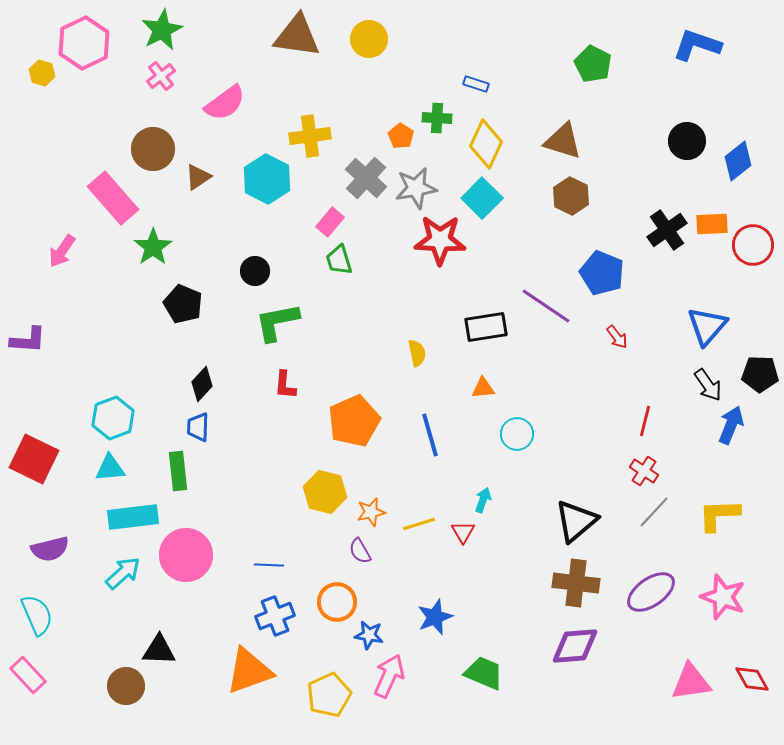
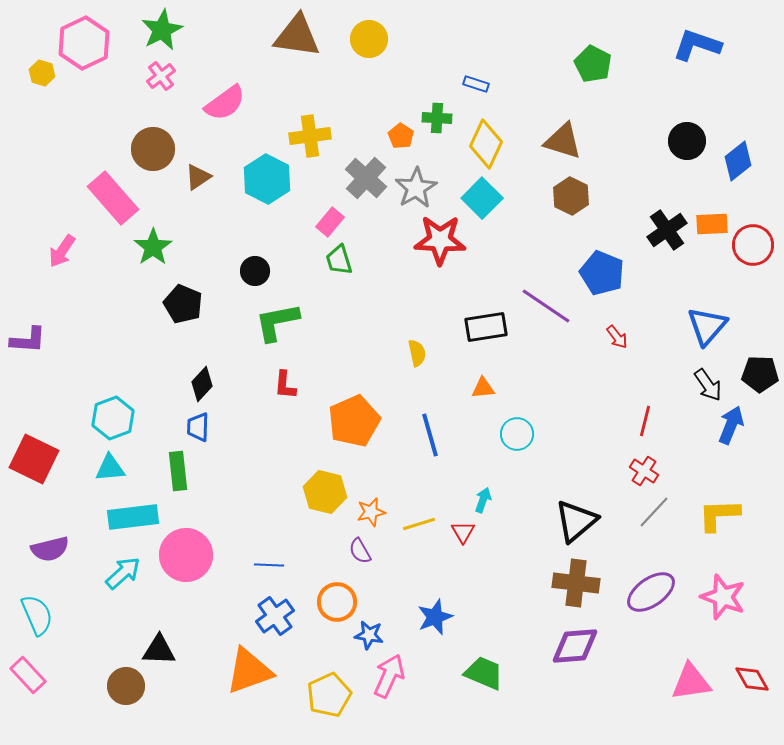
gray star at (416, 188): rotated 21 degrees counterclockwise
blue cross at (275, 616): rotated 15 degrees counterclockwise
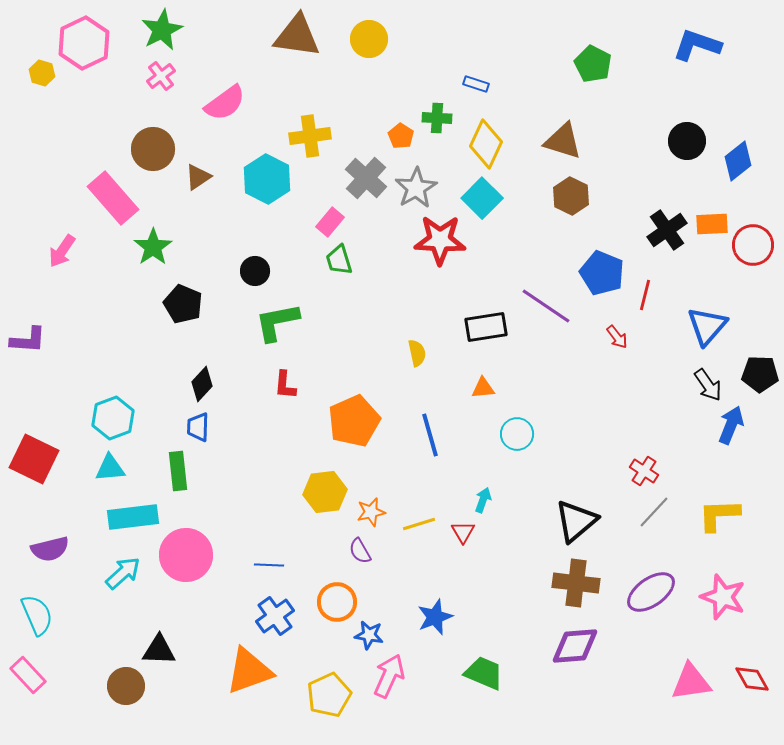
red line at (645, 421): moved 126 px up
yellow hexagon at (325, 492): rotated 21 degrees counterclockwise
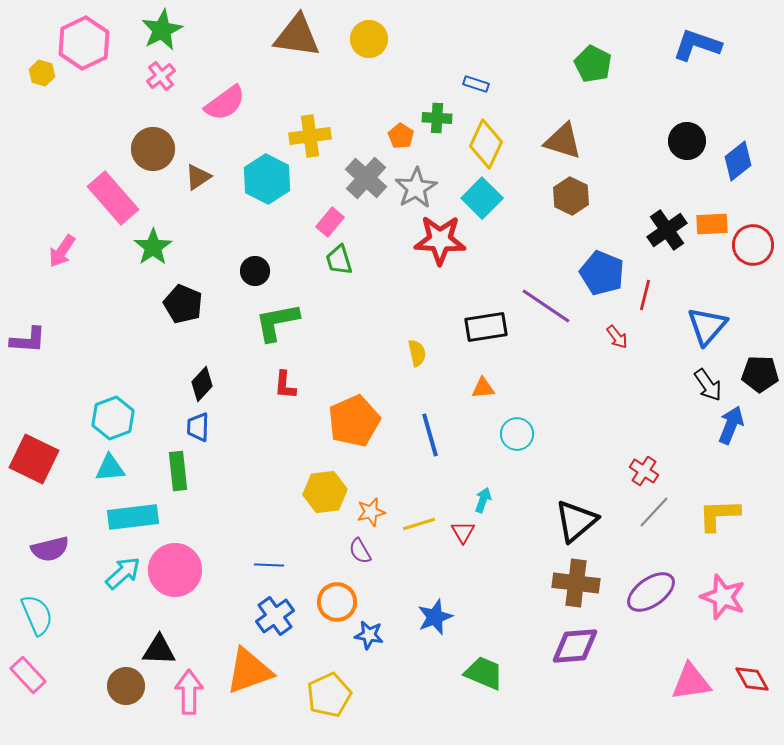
pink circle at (186, 555): moved 11 px left, 15 px down
pink arrow at (389, 676): moved 200 px left, 16 px down; rotated 24 degrees counterclockwise
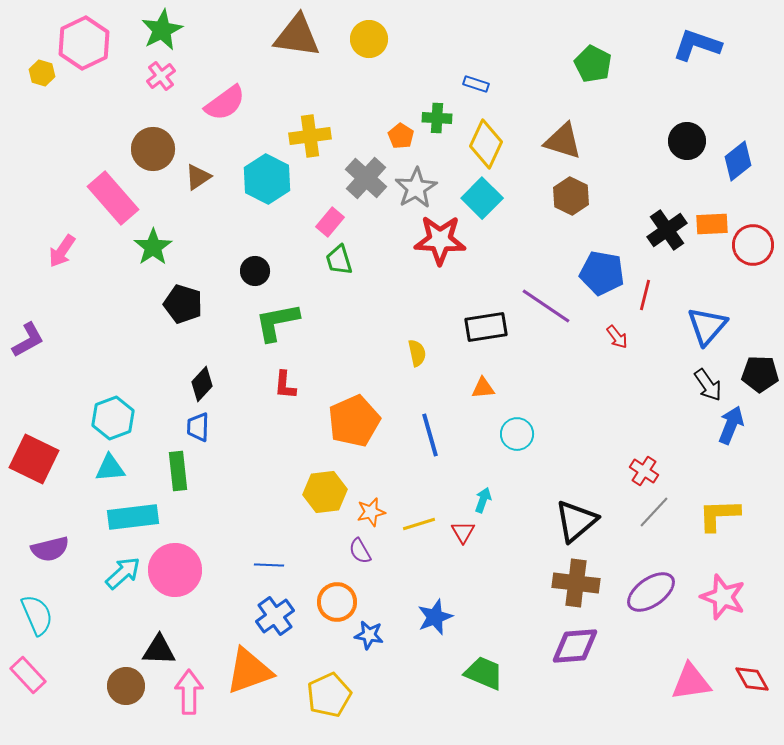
blue pentagon at (602, 273): rotated 12 degrees counterclockwise
black pentagon at (183, 304): rotated 6 degrees counterclockwise
purple L-shape at (28, 340): rotated 33 degrees counterclockwise
